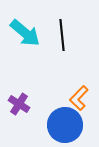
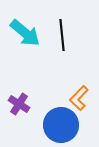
blue circle: moved 4 px left
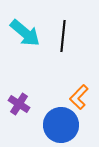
black line: moved 1 px right, 1 px down; rotated 12 degrees clockwise
orange L-shape: moved 1 px up
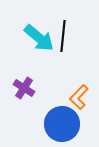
cyan arrow: moved 14 px right, 5 px down
purple cross: moved 5 px right, 16 px up
blue circle: moved 1 px right, 1 px up
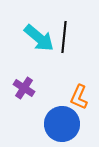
black line: moved 1 px right, 1 px down
orange L-shape: rotated 20 degrees counterclockwise
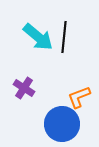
cyan arrow: moved 1 px left, 1 px up
orange L-shape: rotated 45 degrees clockwise
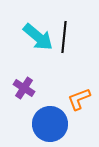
orange L-shape: moved 2 px down
blue circle: moved 12 px left
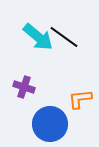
black line: rotated 60 degrees counterclockwise
purple cross: moved 1 px up; rotated 15 degrees counterclockwise
orange L-shape: moved 1 px right; rotated 15 degrees clockwise
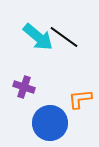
blue circle: moved 1 px up
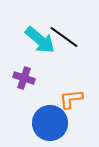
cyan arrow: moved 2 px right, 3 px down
purple cross: moved 9 px up
orange L-shape: moved 9 px left
